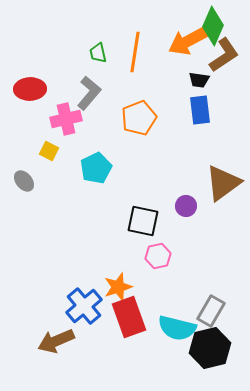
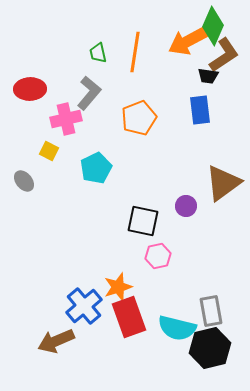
black trapezoid: moved 9 px right, 4 px up
gray rectangle: rotated 40 degrees counterclockwise
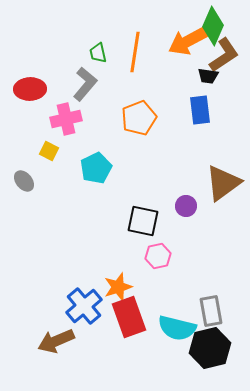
gray L-shape: moved 4 px left, 9 px up
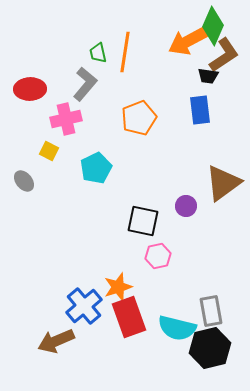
orange line: moved 10 px left
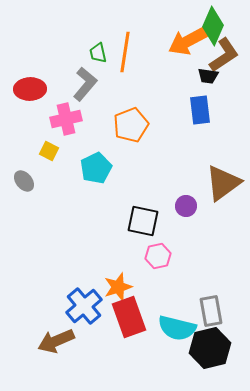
orange pentagon: moved 8 px left, 7 px down
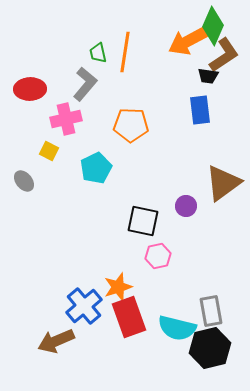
orange pentagon: rotated 24 degrees clockwise
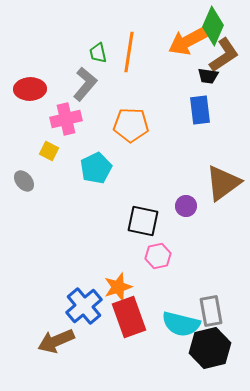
orange line: moved 4 px right
cyan semicircle: moved 4 px right, 4 px up
